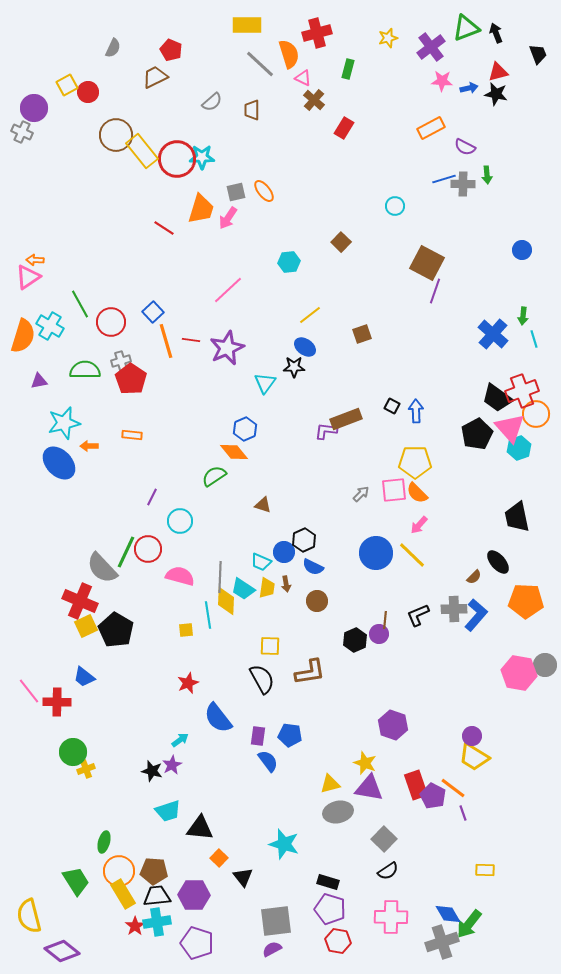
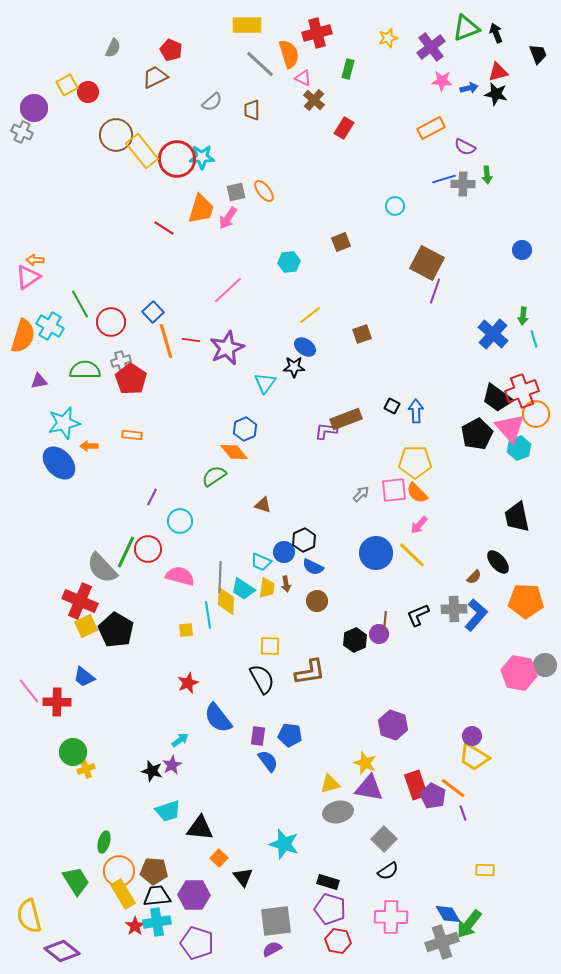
brown square at (341, 242): rotated 24 degrees clockwise
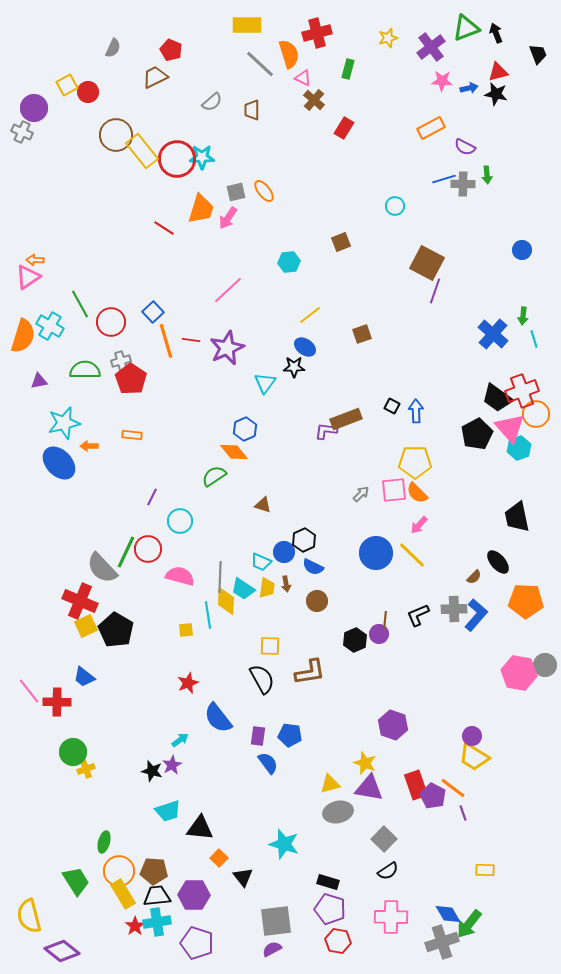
blue semicircle at (268, 761): moved 2 px down
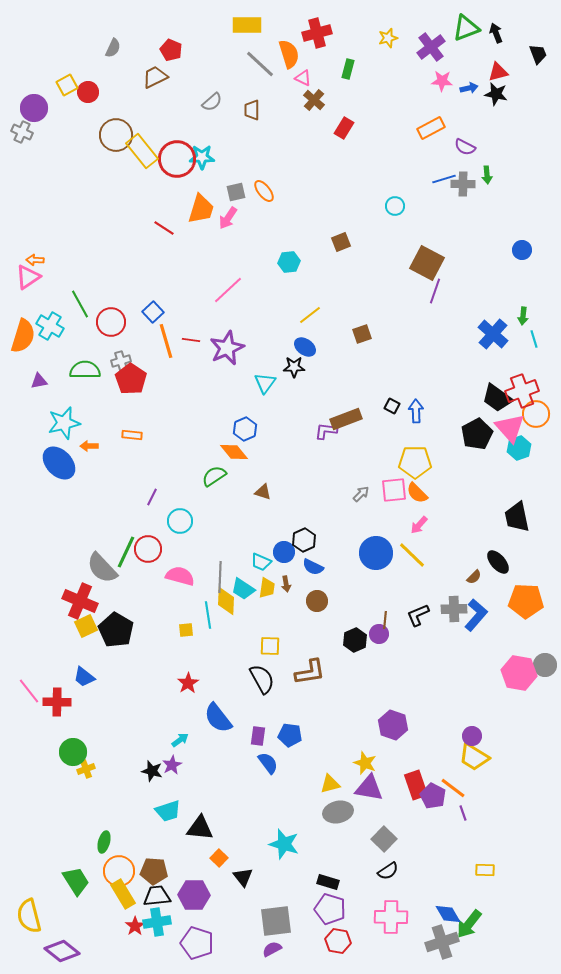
brown triangle at (263, 505): moved 13 px up
red star at (188, 683): rotated 10 degrees counterclockwise
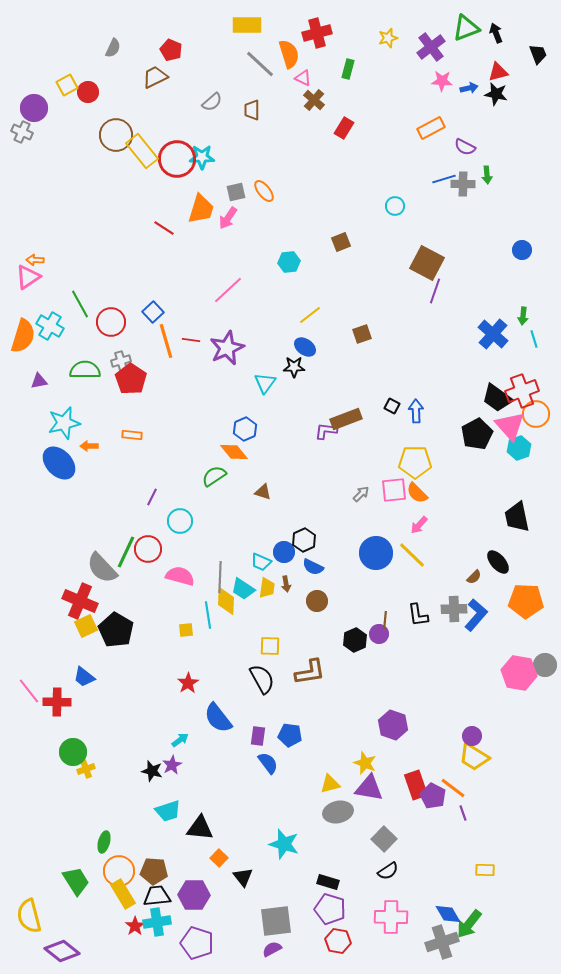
pink triangle at (510, 428): moved 2 px up
black L-shape at (418, 615): rotated 75 degrees counterclockwise
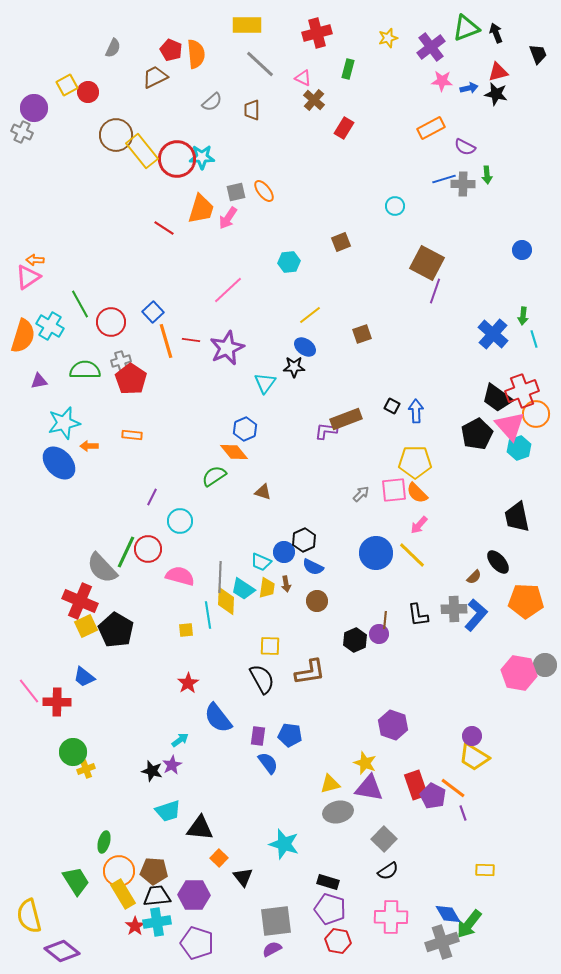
orange semicircle at (289, 54): moved 93 px left; rotated 12 degrees clockwise
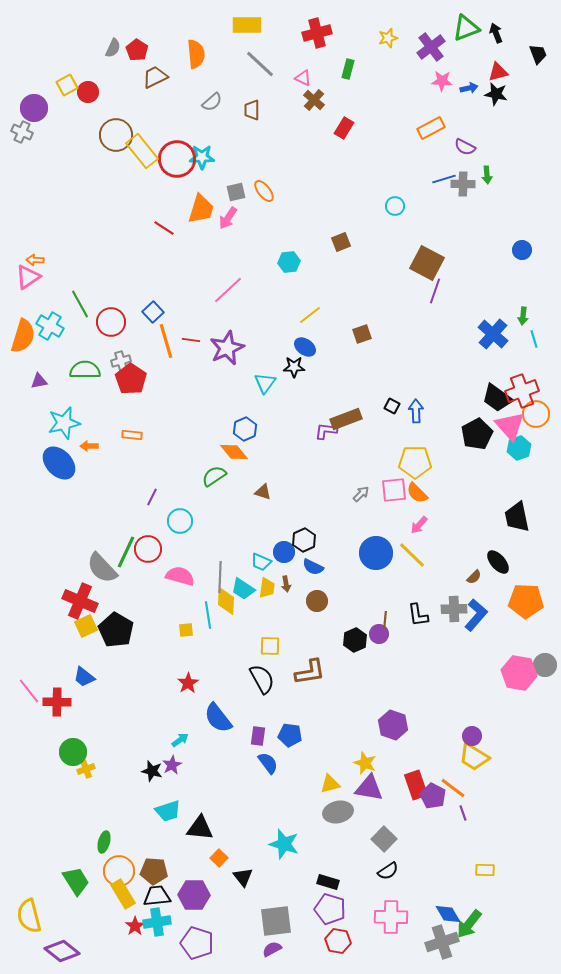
red pentagon at (171, 50): moved 34 px left; rotated 10 degrees clockwise
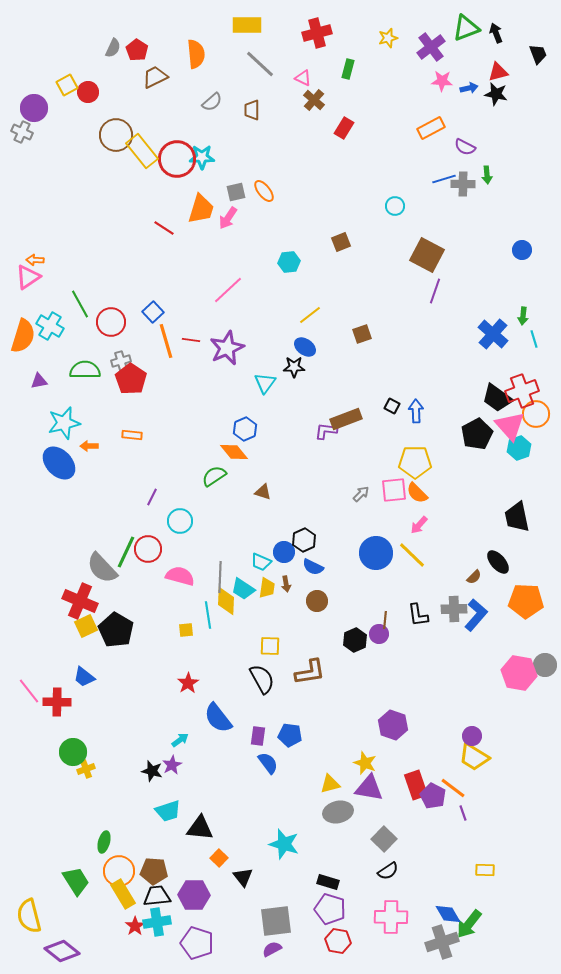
brown square at (427, 263): moved 8 px up
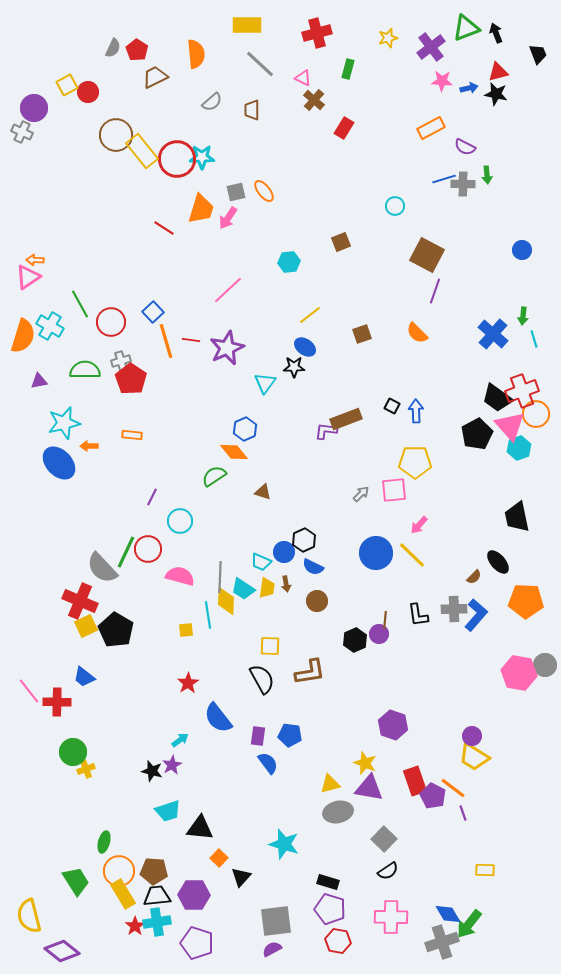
orange semicircle at (417, 493): moved 160 px up
red rectangle at (416, 785): moved 1 px left, 4 px up
black triangle at (243, 877): moved 2 px left; rotated 20 degrees clockwise
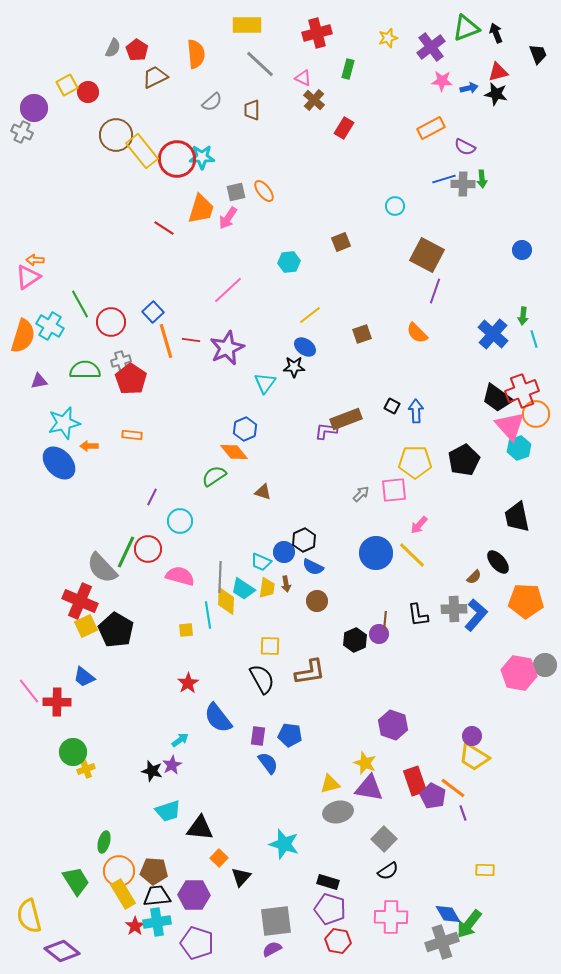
green arrow at (487, 175): moved 5 px left, 4 px down
black pentagon at (477, 434): moved 13 px left, 26 px down
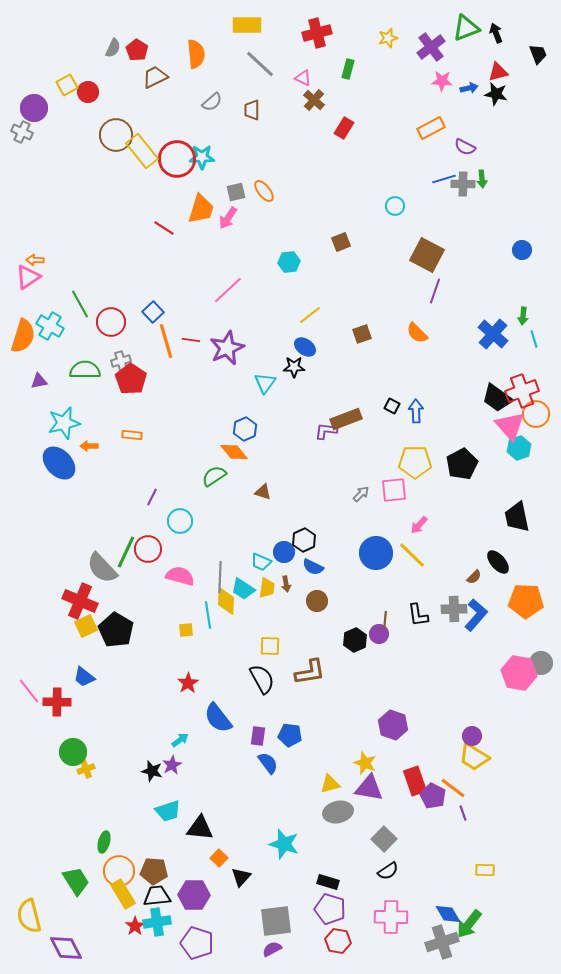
black pentagon at (464, 460): moved 2 px left, 4 px down
gray circle at (545, 665): moved 4 px left, 2 px up
purple diamond at (62, 951): moved 4 px right, 3 px up; rotated 24 degrees clockwise
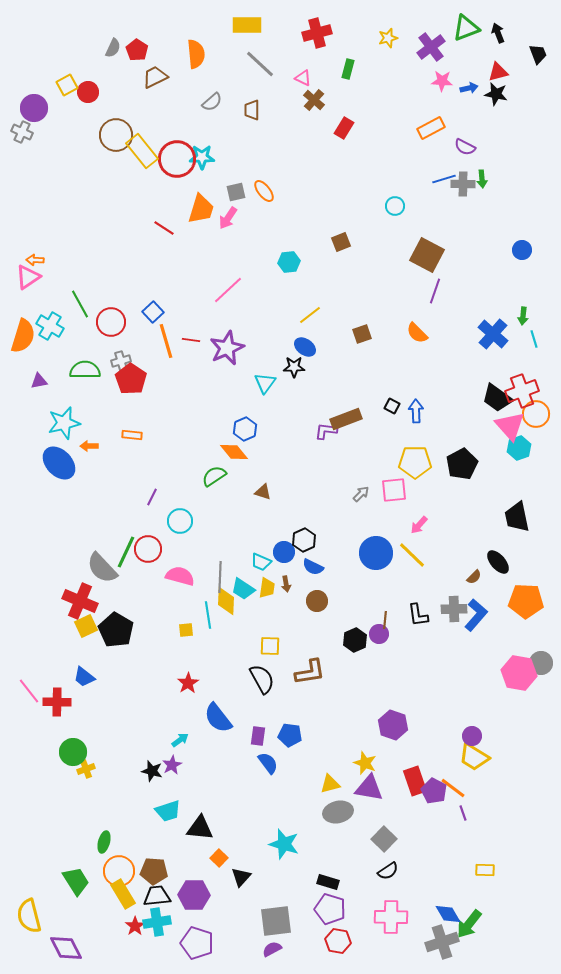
black arrow at (496, 33): moved 2 px right
purple pentagon at (433, 796): moved 1 px right, 5 px up
